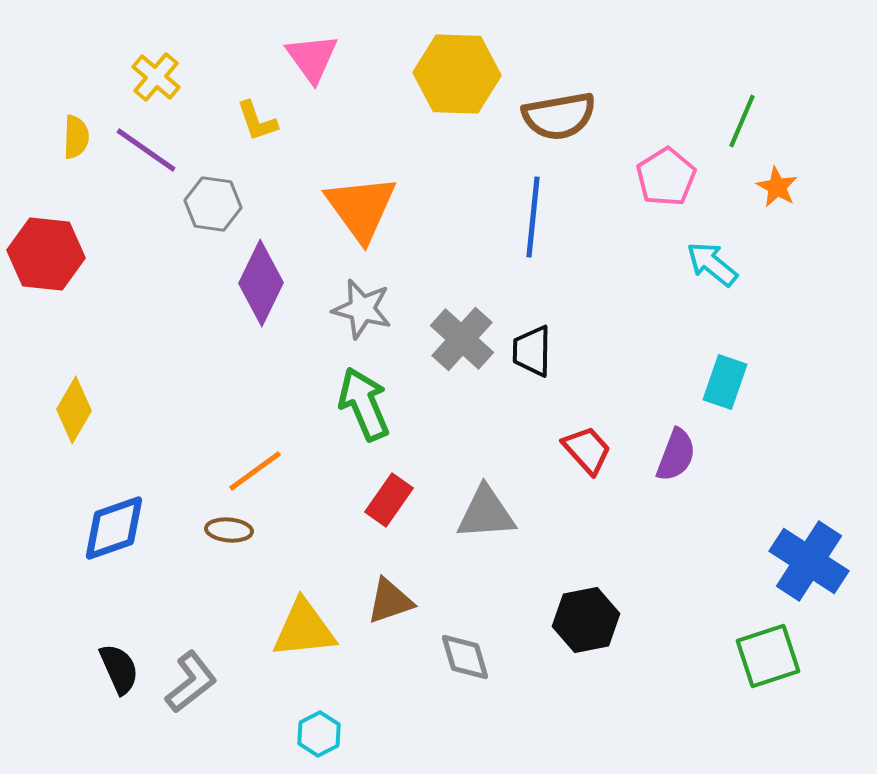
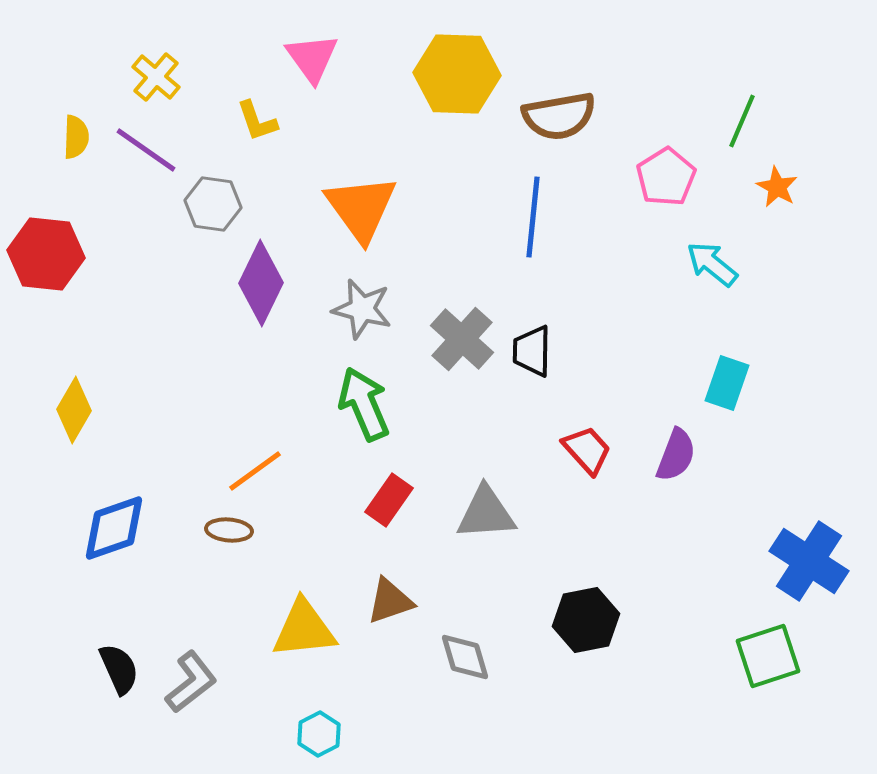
cyan rectangle: moved 2 px right, 1 px down
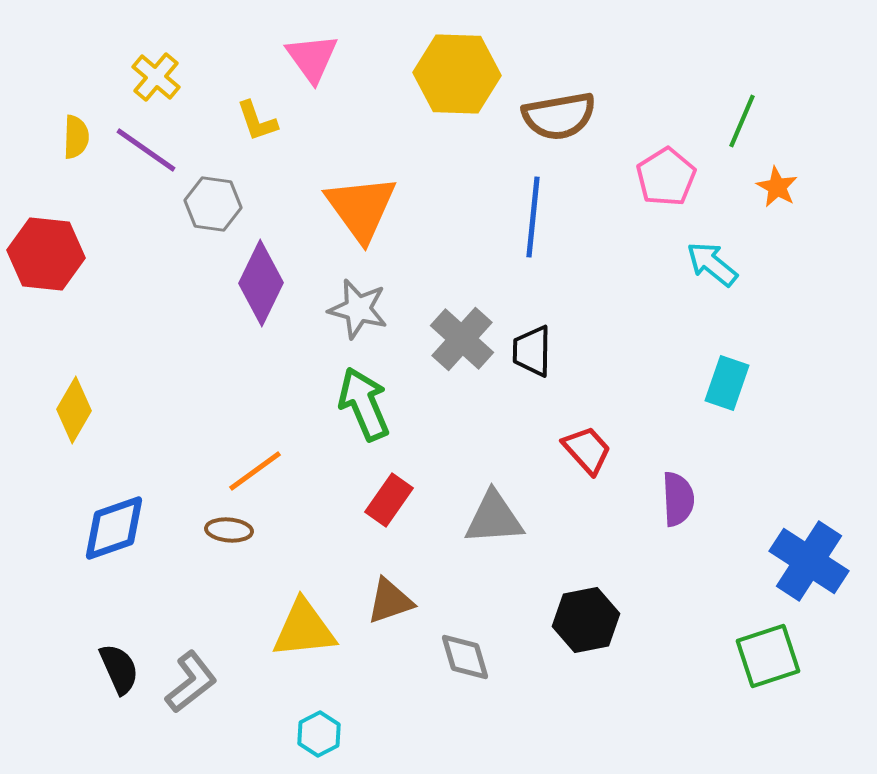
gray star: moved 4 px left
purple semicircle: moved 2 px right, 44 px down; rotated 24 degrees counterclockwise
gray triangle: moved 8 px right, 5 px down
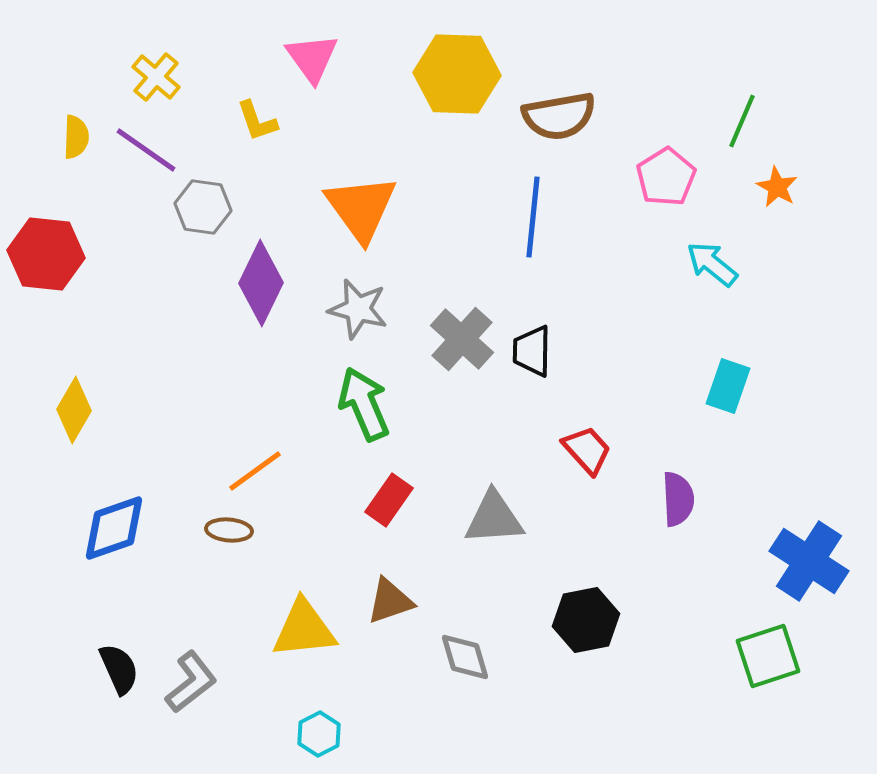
gray hexagon: moved 10 px left, 3 px down
cyan rectangle: moved 1 px right, 3 px down
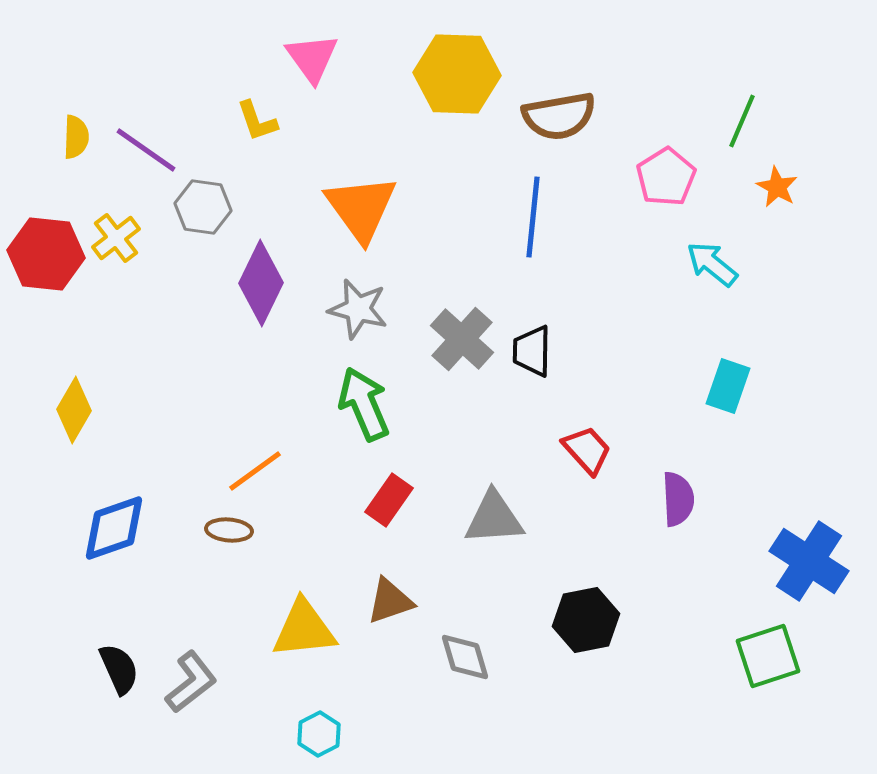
yellow cross: moved 40 px left, 161 px down; rotated 12 degrees clockwise
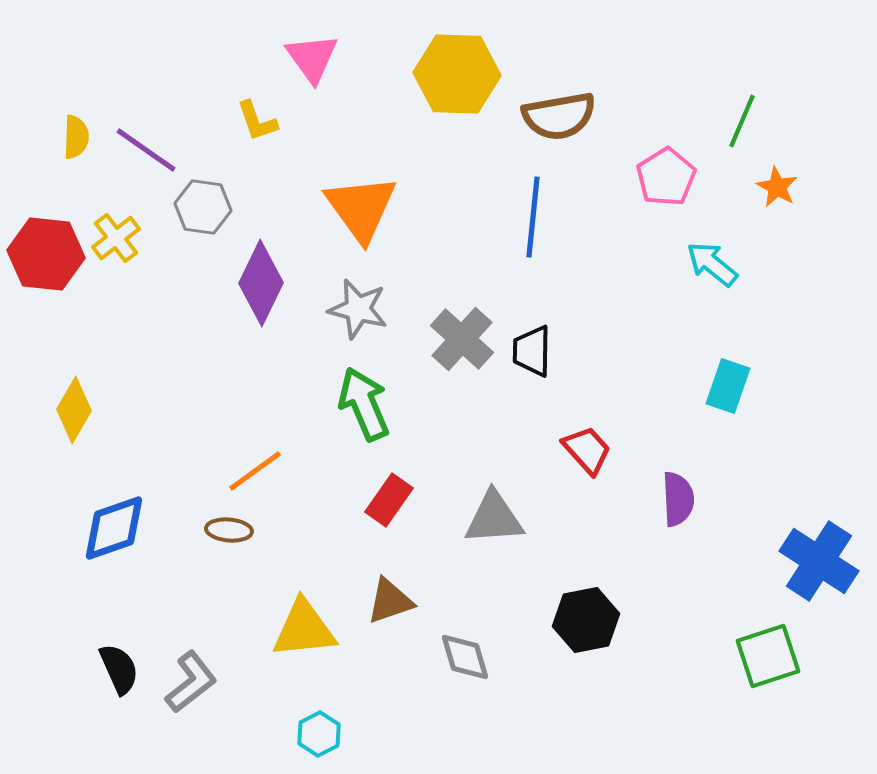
blue cross: moved 10 px right
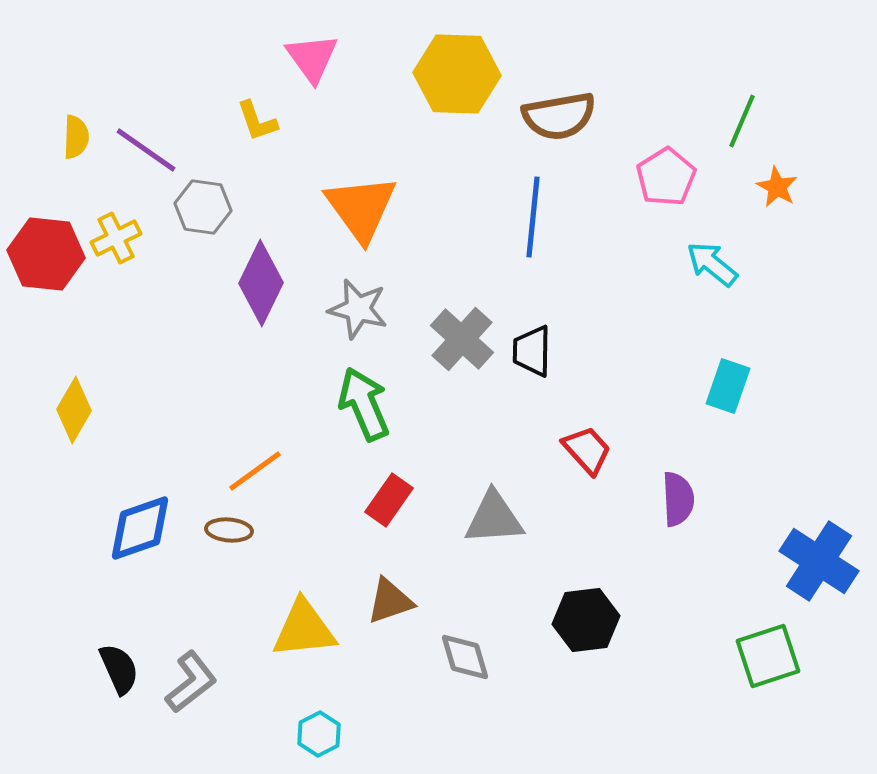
yellow cross: rotated 12 degrees clockwise
blue diamond: moved 26 px right
black hexagon: rotated 4 degrees clockwise
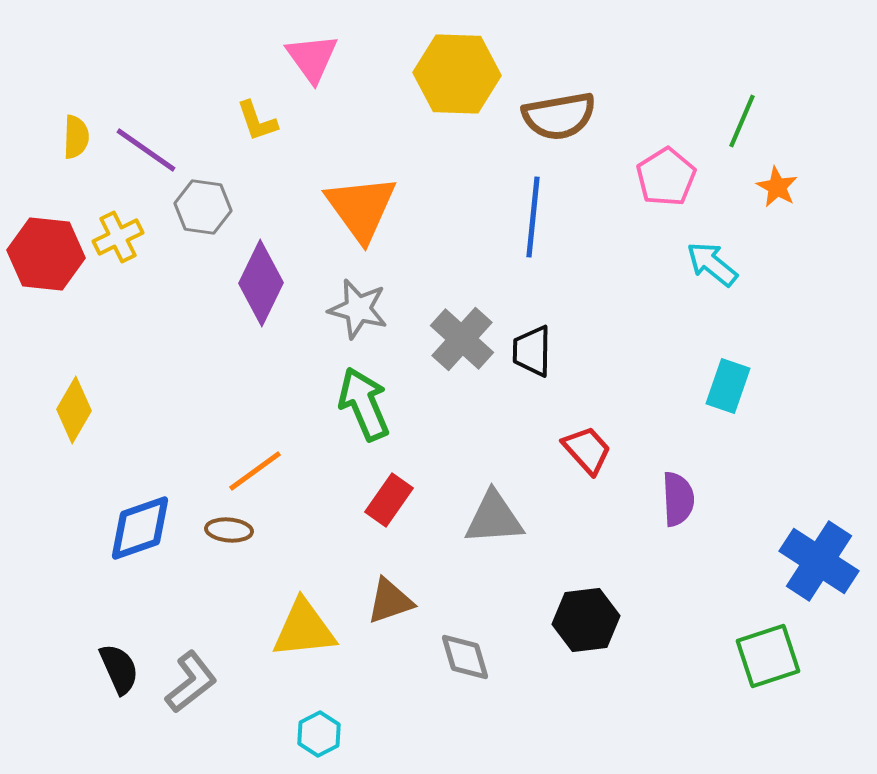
yellow cross: moved 2 px right, 1 px up
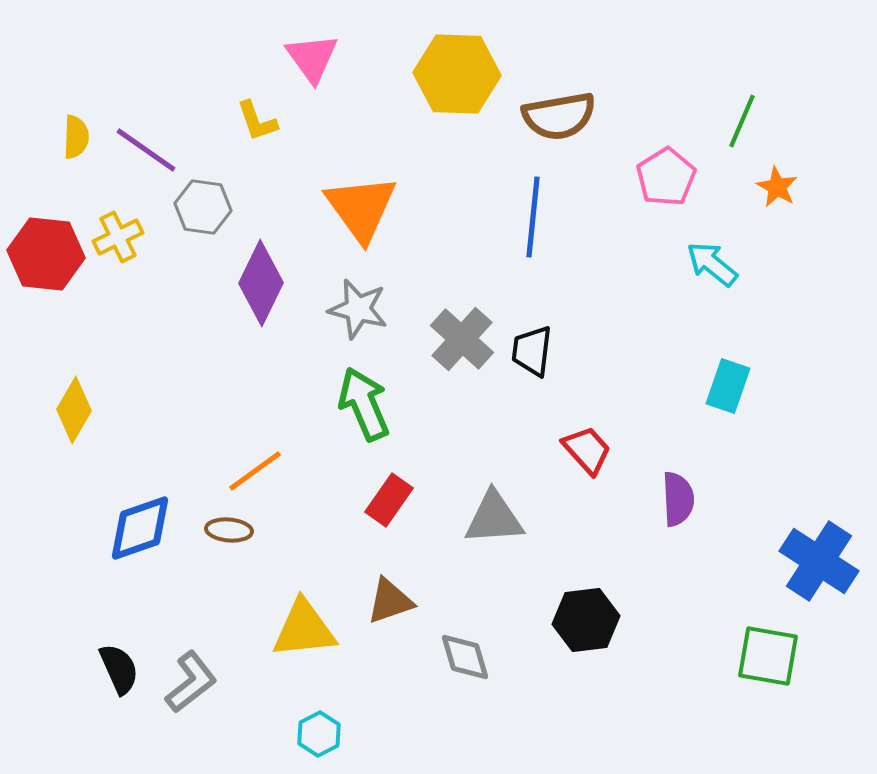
black trapezoid: rotated 6 degrees clockwise
green square: rotated 28 degrees clockwise
